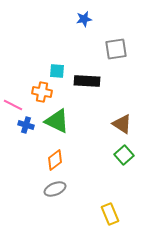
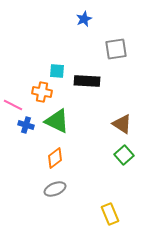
blue star: rotated 14 degrees counterclockwise
orange diamond: moved 2 px up
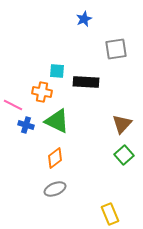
black rectangle: moved 1 px left, 1 px down
brown triangle: rotated 40 degrees clockwise
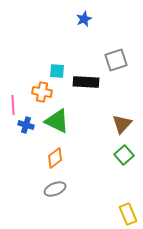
gray square: moved 11 px down; rotated 10 degrees counterclockwise
pink line: rotated 60 degrees clockwise
yellow rectangle: moved 18 px right
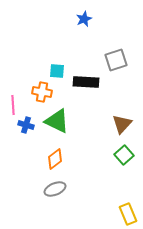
orange diamond: moved 1 px down
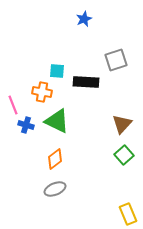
pink line: rotated 18 degrees counterclockwise
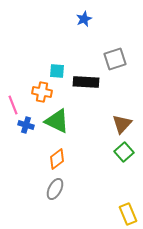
gray square: moved 1 px left, 1 px up
green square: moved 3 px up
orange diamond: moved 2 px right
gray ellipse: rotated 40 degrees counterclockwise
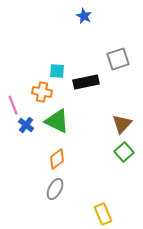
blue star: moved 3 px up; rotated 21 degrees counterclockwise
gray square: moved 3 px right
black rectangle: rotated 15 degrees counterclockwise
blue cross: rotated 21 degrees clockwise
yellow rectangle: moved 25 px left
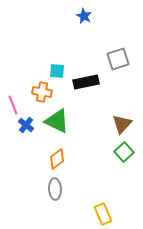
gray ellipse: rotated 30 degrees counterclockwise
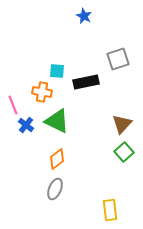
gray ellipse: rotated 25 degrees clockwise
yellow rectangle: moved 7 px right, 4 px up; rotated 15 degrees clockwise
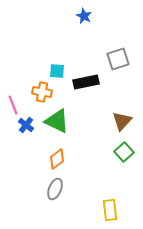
brown triangle: moved 3 px up
